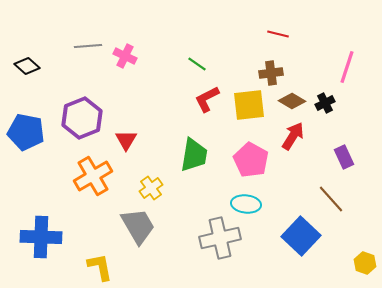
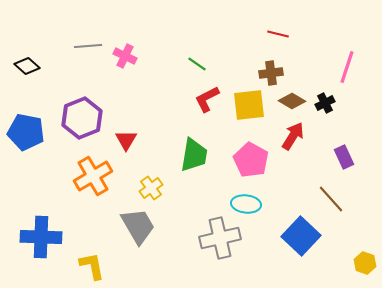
yellow L-shape: moved 8 px left, 1 px up
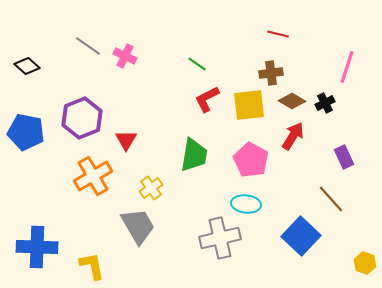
gray line: rotated 40 degrees clockwise
blue cross: moved 4 px left, 10 px down
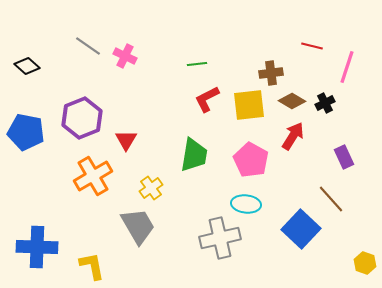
red line: moved 34 px right, 12 px down
green line: rotated 42 degrees counterclockwise
blue square: moved 7 px up
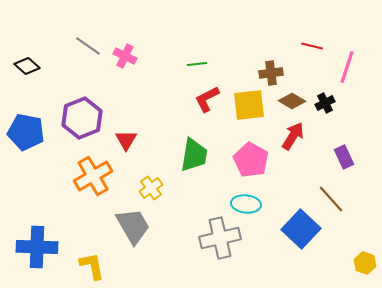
gray trapezoid: moved 5 px left
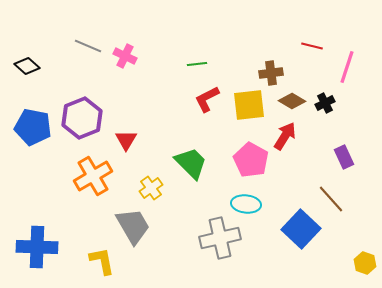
gray line: rotated 12 degrees counterclockwise
blue pentagon: moved 7 px right, 5 px up
red arrow: moved 8 px left
green trapezoid: moved 3 px left, 8 px down; rotated 54 degrees counterclockwise
yellow L-shape: moved 10 px right, 5 px up
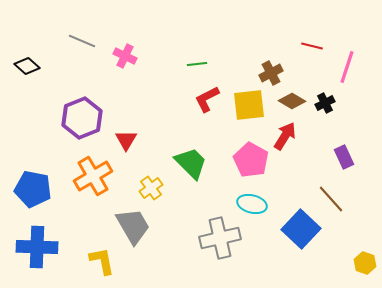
gray line: moved 6 px left, 5 px up
brown cross: rotated 20 degrees counterclockwise
blue pentagon: moved 62 px down
cyan ellipse: moved 6 px right; rotated 8 degrees clockwise
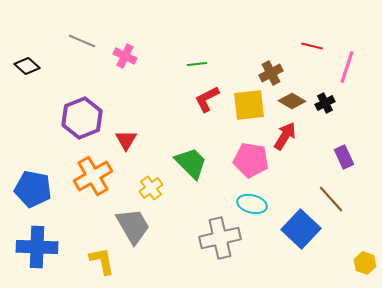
pink pentagon: rotated 20 degrees counterclockwise
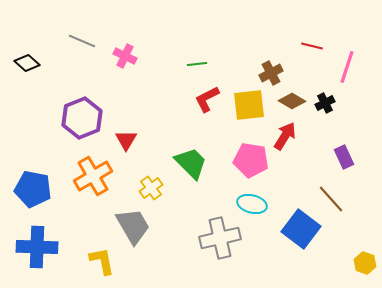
black diamond: moved 3 px up
blue square: rotated 6 degrees counterclockwise
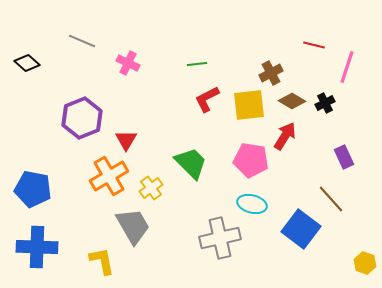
red line: moved 2 px right, 1 px up
pink cross: moved 3 px right, 7 px down
orange cross: moved 16 px right
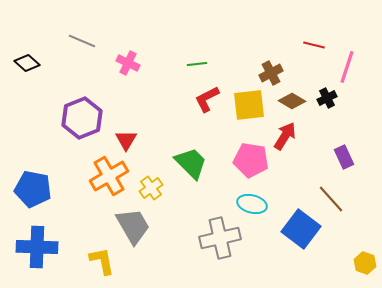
black cross: moved 2 px right, 5 px up
